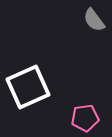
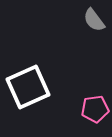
pink pentagon: moved 10 px right, 9 px up
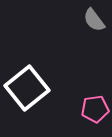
white square: moved 1 px left, 1 px down; rotated 15 degrees counterclockwise
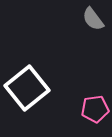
gray semicircle: moved 1 px left, 1 px up
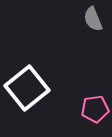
gray semicircle: rotated 15 degrees clockwise
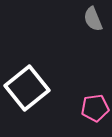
pink pentagon: moved 1 px up
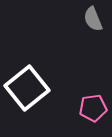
pink pentagon: moved 2 px left
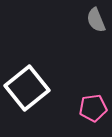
gray semicircle: moved 3 px right, 1 px down
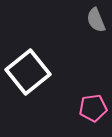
white square: moved 1 px right, 16 px up
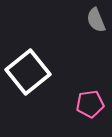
pink pentagon: moved 3 px left, 4 px up
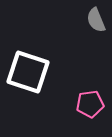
white square: rotated 33 degrees counterclockwise
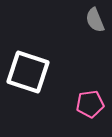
gray semicircle: moved 1 px left
